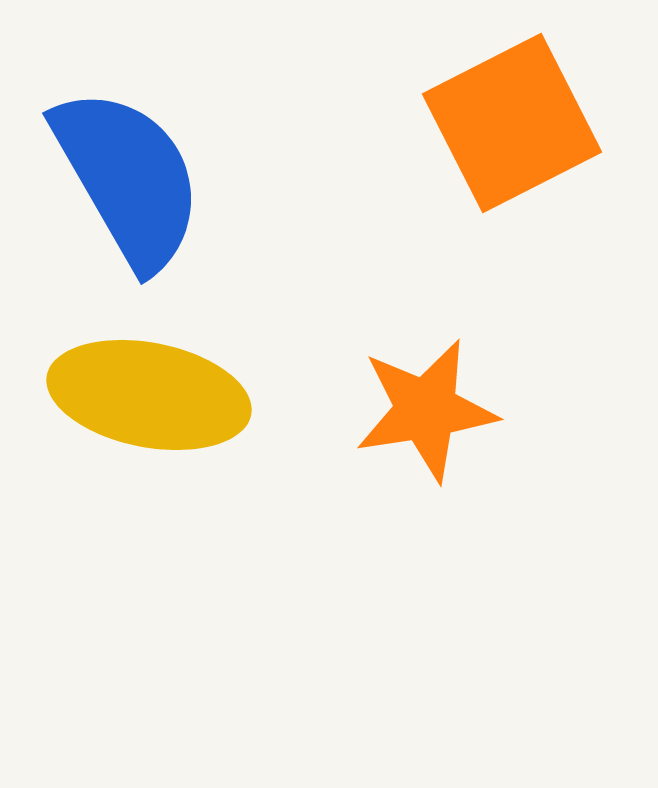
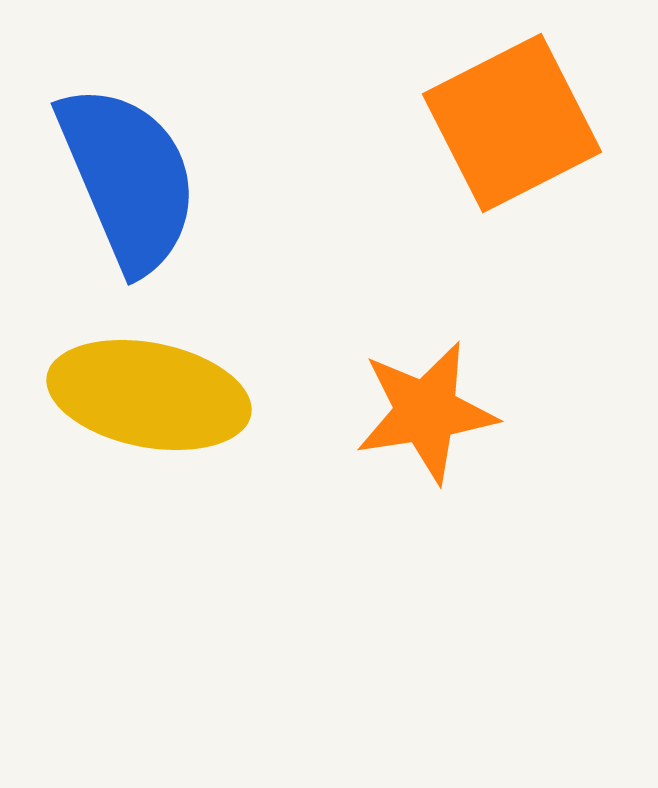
blue semicircle: rotated 7 degrees clockwise
orange star: moved 2 px down
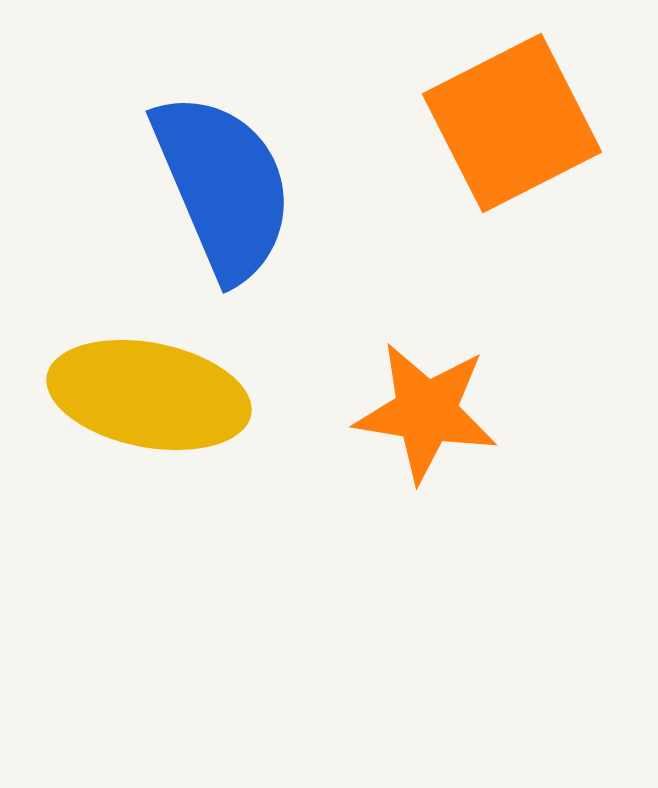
blue semicircle: moved 95 px right, 8 px down
orange star: rotated 18 degrees clockwise
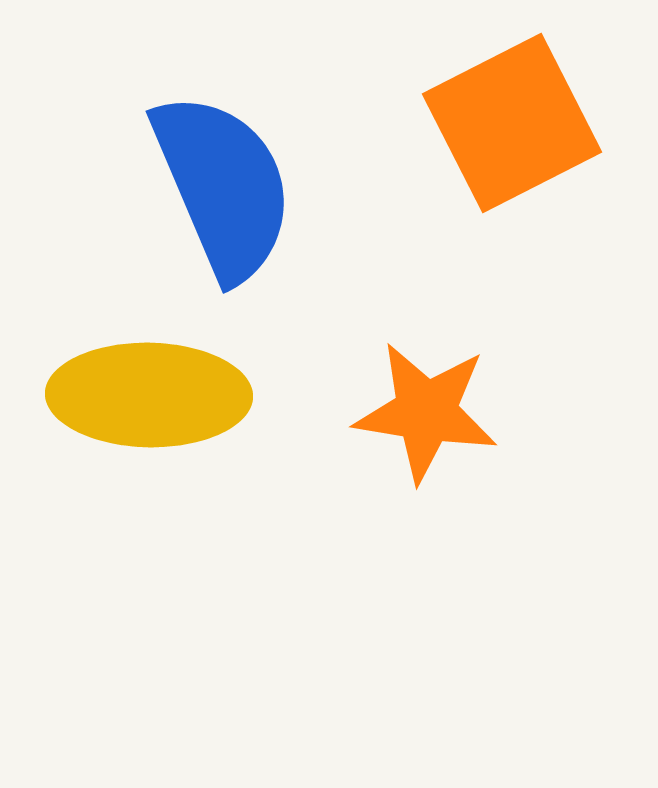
yellow ellipse: rotated 10 degrees counterclockwise
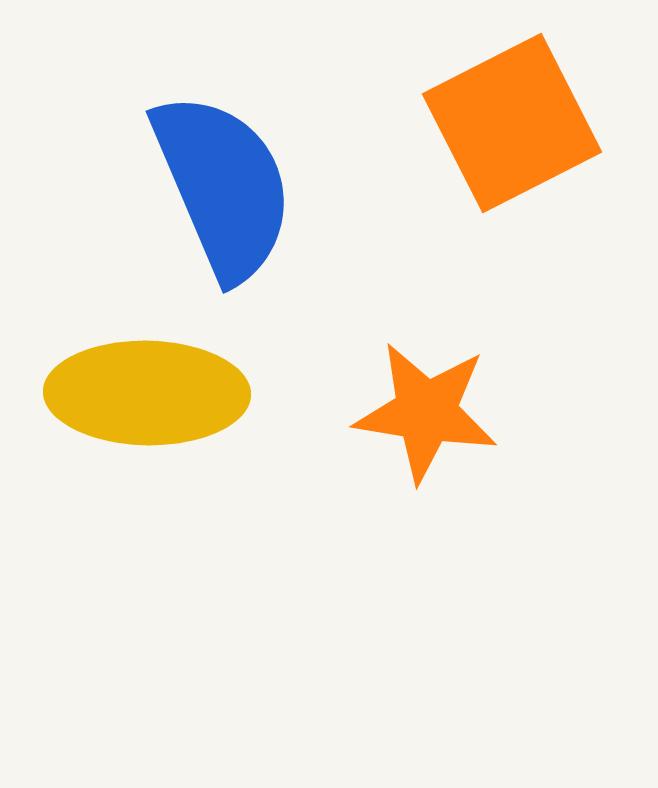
yellow ellipse: moved 2 px left, 2 px up
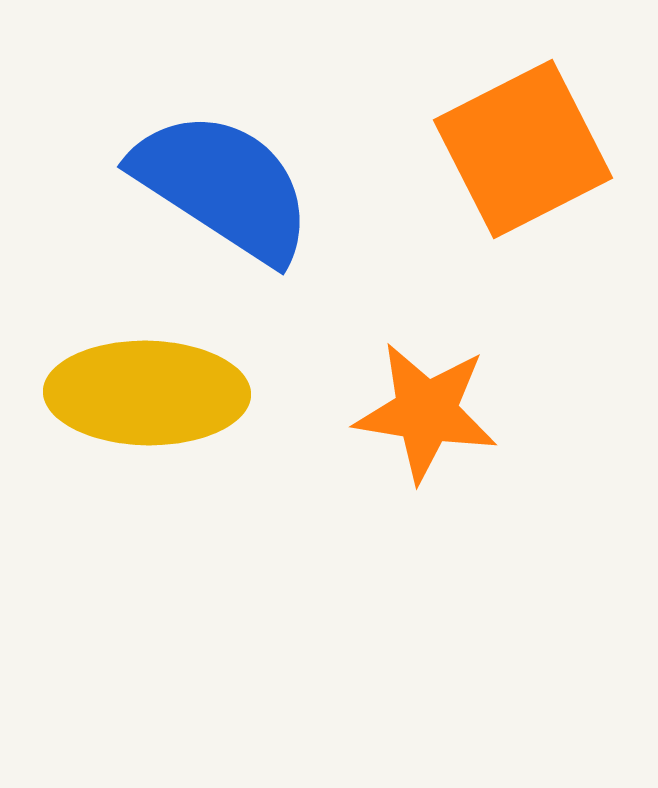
orange square: moved 11 px right, 26 px down
blue semicircle: rotated 34 degrees counterclockwise
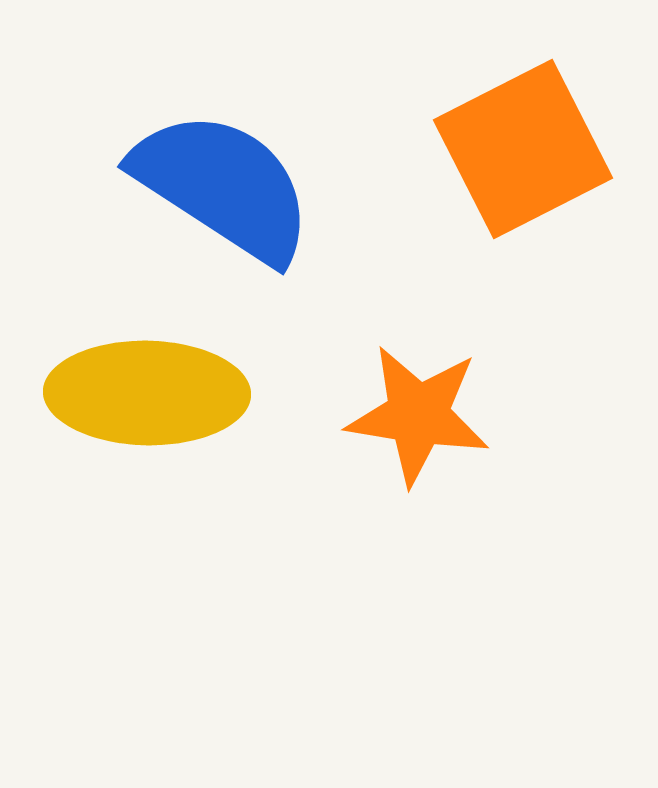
orange star: moved 8 px left, 3 px down
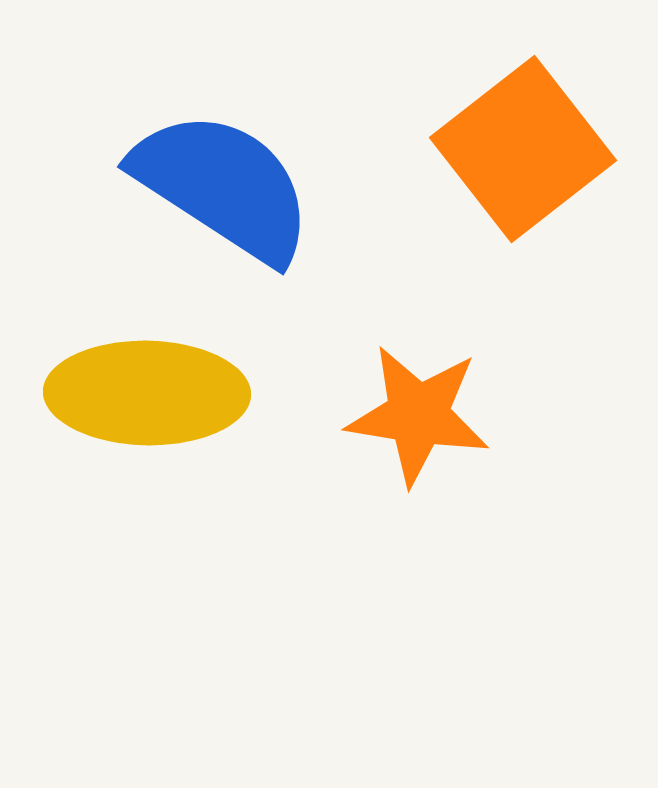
orange square: rotated 11 degrees counterclockwise
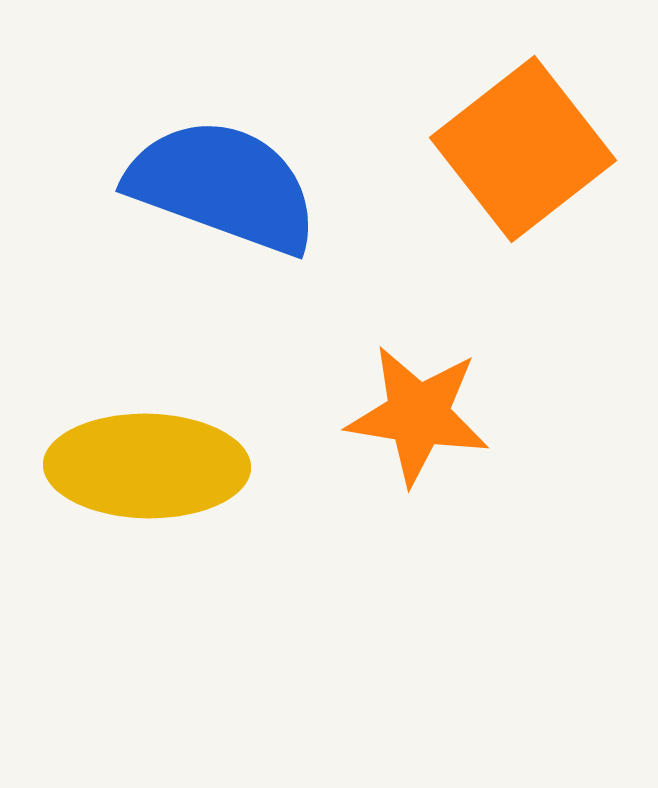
blue semicircle: rotated 13 degrees counterclockwise
yellow ellipse: moved 73 px down
